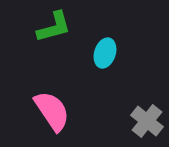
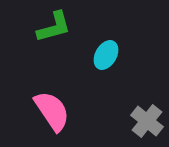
cyan ellipse: moved 1 px right, 2 px down; rotated 12 degrees clockwise
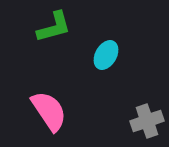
pink semicircle: moved 3 px left
gray cross: rotated 32 degrees clockwise
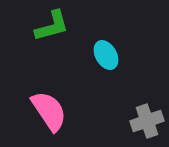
green L-shape: moved 2 px left, 1 px up
cyan ellipse: rotated 60 degrees counterclockwise
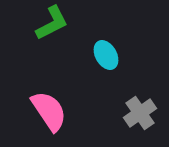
green L-shape: moved 3 px up; rotated 12 degrees counterclockwise
gray cross: moved 7 px left, 8 px up; rotated 16 degrees counterclockwise
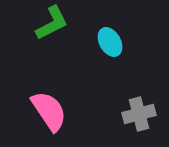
cyan ellipse: moved 4 px right, 13 px up
gray cross: moved 1 px left, 1 px down; rotated 20 degrees clockwise
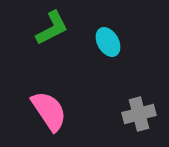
green L-shape: moved 5 px down
cyan ellipse: moved 2 px left
